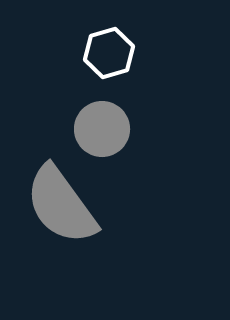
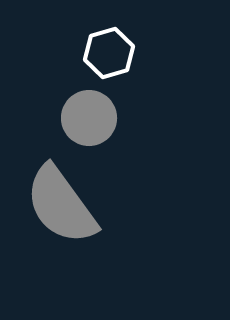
gray circle: moved 13 px left, 11 px up
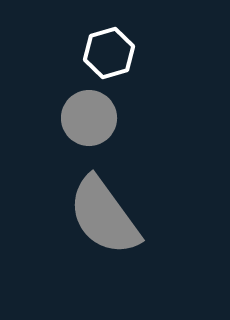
gray semicircle: moved 43 px right, 11 px down
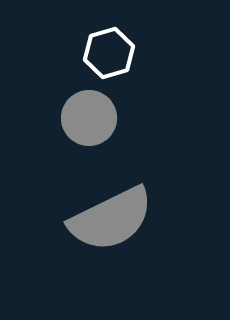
gray semicircle: moved 7 px right, 3 px down; rotated 80 degrees counterclockwise
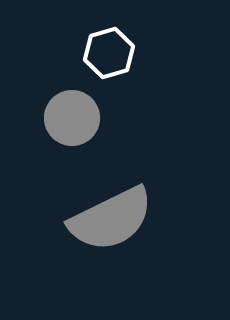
gray circle: moved 17 px left
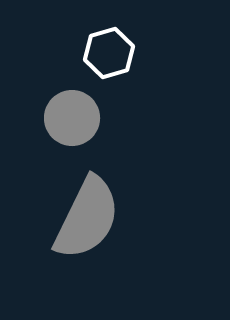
gray semicircle: moved 24 px left, 1 px up; rotated 38 degrees counterclockwise
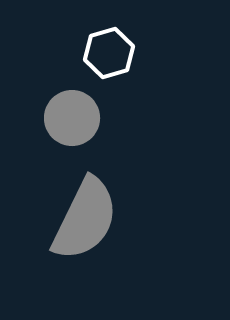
gray semicircle: moved 2 px left, 1 px down
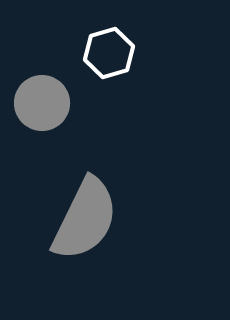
gray circle: moved 30 px left, 15 px up
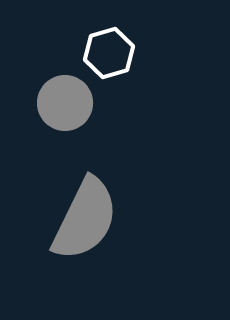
gray circle: moved 23 px right
